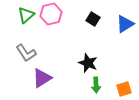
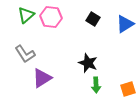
pink hexagon: moved 3 px down; rotated 20 degrees clockwise
gray L-shape: moved 1 px left, 1 px down
orange square: moved 4 px right
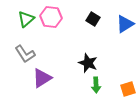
green triangle: moved 4 px down
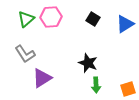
pink hexagon: rotated 10 degrees counterclockwise
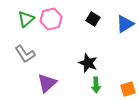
pink hexagon: moved 2 px down; rotated 10 degrees counterclockwise
purple triangle: moved 5 px right, 5 px down; rotated 10 degrees counterclockwise
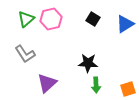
black star: rotated 18 degrees counterclockwise
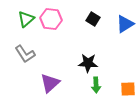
pink hexagon: rotated 20 degrees clockwise
purple triangle: moved 3 px right
orange square: rotated 14 degrees clockwise
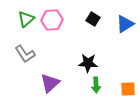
pink hexagon: moved 1 px right, 1 px down; rotated 10 degrees counterclockwise
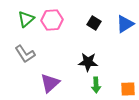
black square: moved 1 px right, 4 px down
black star: moved 1 px up
